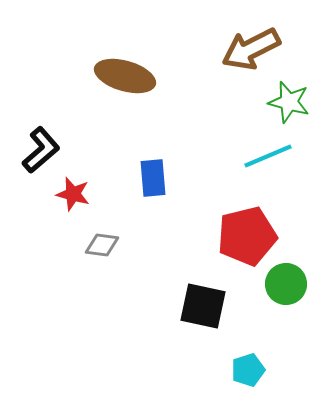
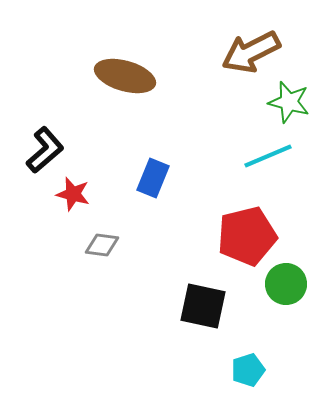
brown arrow: moved 3 px down
black L-shape: moved 4 px right
blue rectangle: rotated 27 degrees clockwise
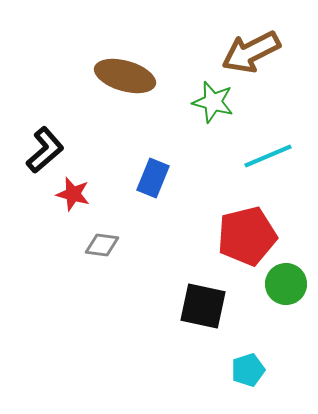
green star: moved 76 px left
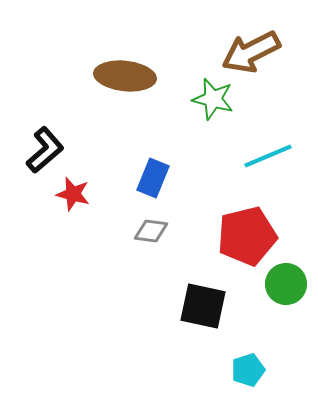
brown ellipse: rotated 10 degrees counterclockwise
green star: moved 3 px up
gray diamond: moved 49 px right, 14 px up
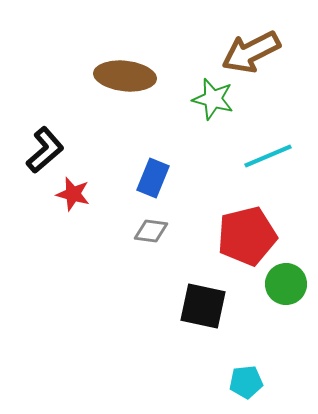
cyan pentagon: moved 2 px left, 12 px down; rotated 12 degrees clockwise
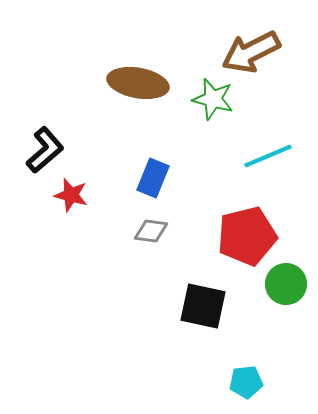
brown ellipse: moved 13 px right, 7 px down; rotated 4 degrees clockwise
red star: moved 2 px left, 1 px down
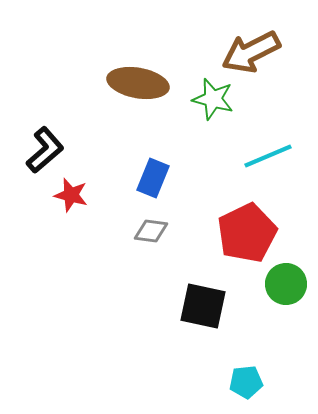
red pentagon: moved 3 px up; rotated 12 degrees counterclockwise
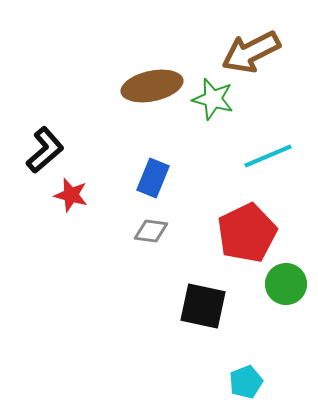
brown ellipse: moved 14 px right, 3 px down; rotated 22 degrees counterclockwise
cyan pentagon: rotated 16 degrees counterclockwise
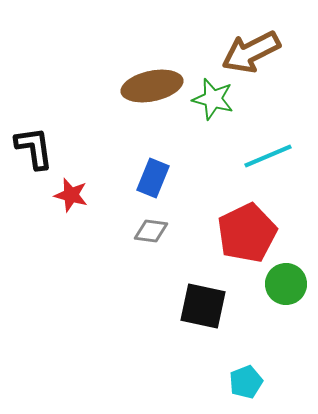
black L-shape: moved 11 px left, 2 px up; rotated 57 degrees counterclockwise
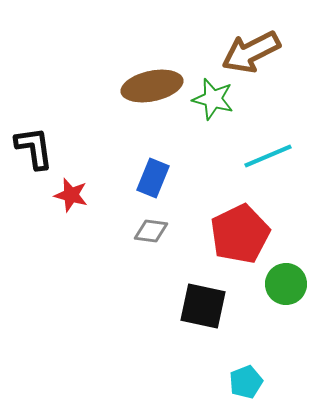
red pentagon: moved 7 px left, 1 px down
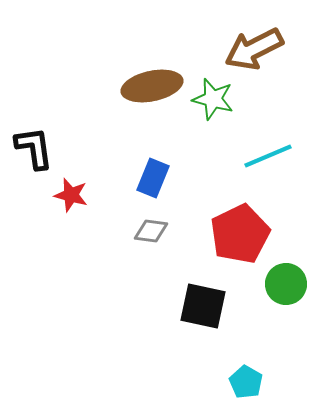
brown arrow: moved 3 px right, 3 px up
cyan pentagon: rotated 20 degrees counterclockwise
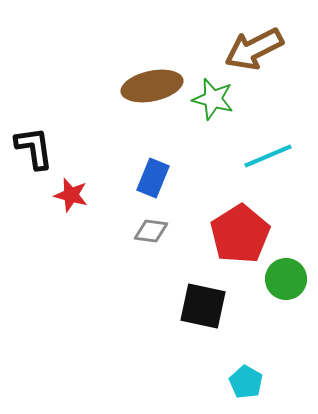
red pentagon: rotated 6 degrees counterclockwise
green circle: moved 5 px up
